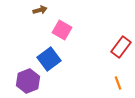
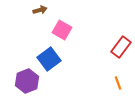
purple hexagon: moved 1 px left
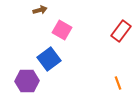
red rectangle: moved 16 px up
purple hexagon: rotated 20 degrees clockwise
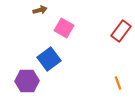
pink square: moved 2 px right, 2 px up
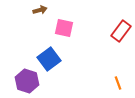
pink square: rotated 18 degrees counterclockwise
purple hexagon: rotated 20 degrees clockwise
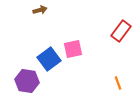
pink square: moved 9 px right, 21 px down; rotated 24 degrees counterclockwise
purple hexagon: rotated 10 degrees counterclockwise
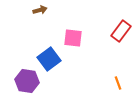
pink square: moved 11 px up; rotated 18 degrees clockwise
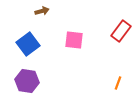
brown arrow: moved 2 px right, 1 px down
pink square: moved 1 px right, 2 px down
blue square: moved 21 px left, 15 px up
orange line: rotated 40 degrees clockwise
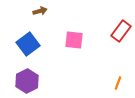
brown arrow: moved 2 px left
purple hexagon: rotated 25 degrees clockwise
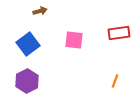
red rectangle: moved 2 px left, 2 px down; rotated 45 degrees clockwise
orange line: moved 3 px left, 2 px up
